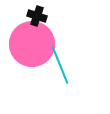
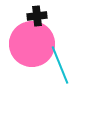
black cross: rotated 24 degrees counterclockwise
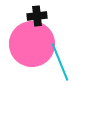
cyan line: moved 3 px up
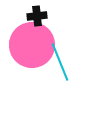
pink circle: moved 1 px down
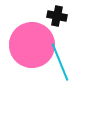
black cross: moved 20 px right; rotated 18 degrees clockwise
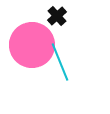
black cross: rotated 36 degrees clockwise
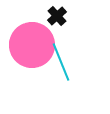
cyan line: moved 1 px right
